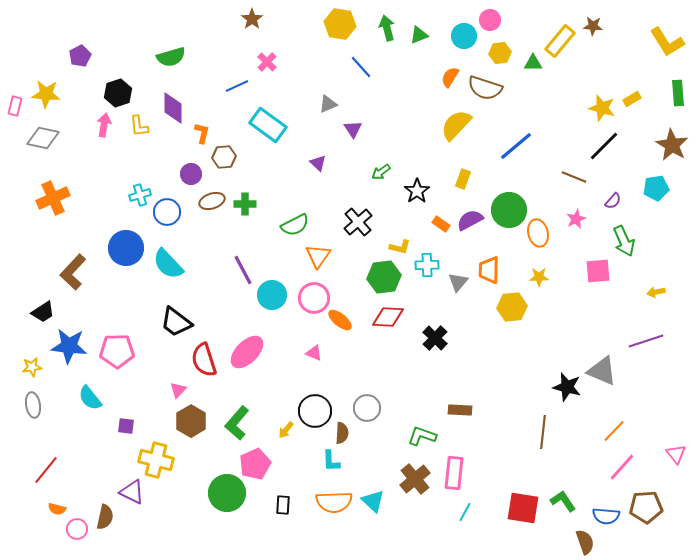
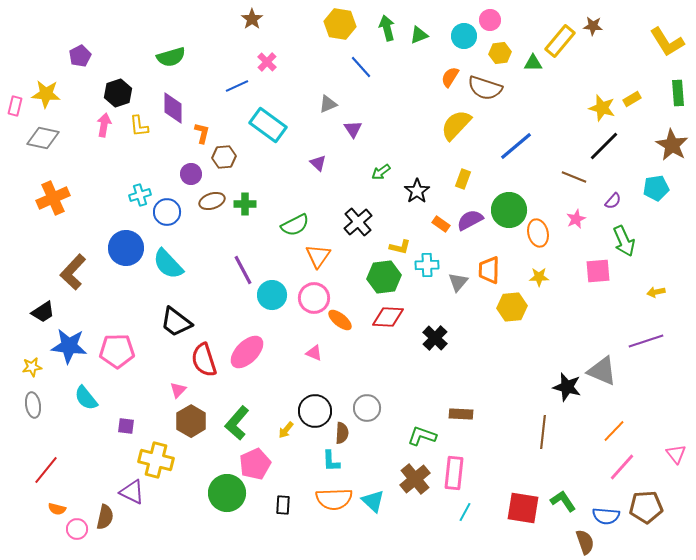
cyan semicircle at (90, 398): moved 4 px left
brown rectangle at (460, 410): moved 1 px right, 4 px down
orange semicircle at (334, 502): moved 3 px up
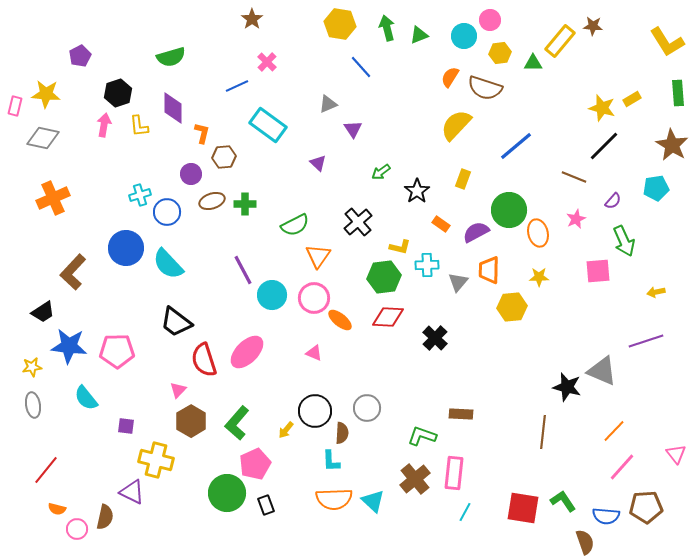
purple semicircle at (470, 220): moved 6 px right, 12 px down
black rectangle at (283, 505): moved 17 px left; rotated 24 degrees counterclockwise
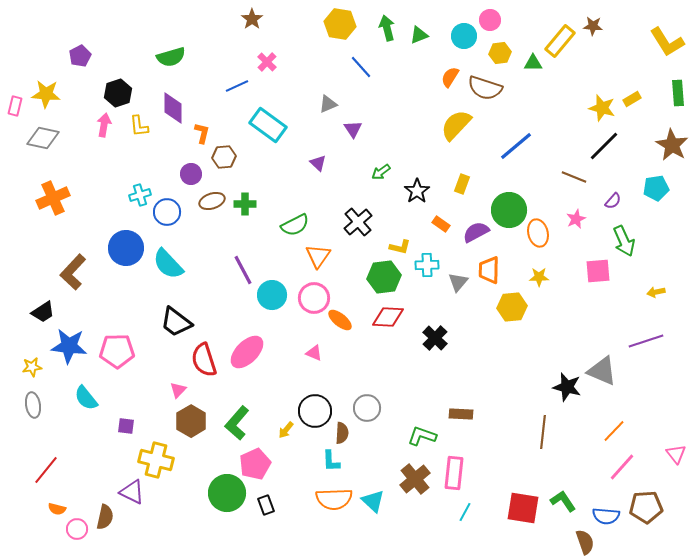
yellow rectangle at (463, 179): moved 1 px left, 5 px down
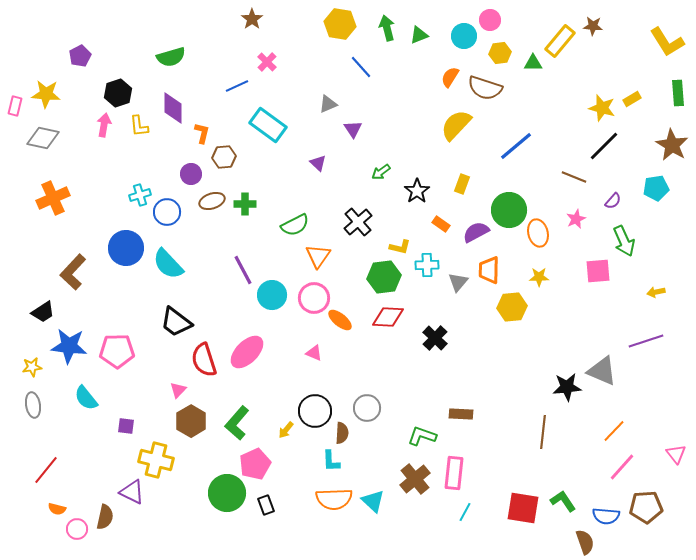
black star at (567, 387): rotated 20 degrees counterclockwise
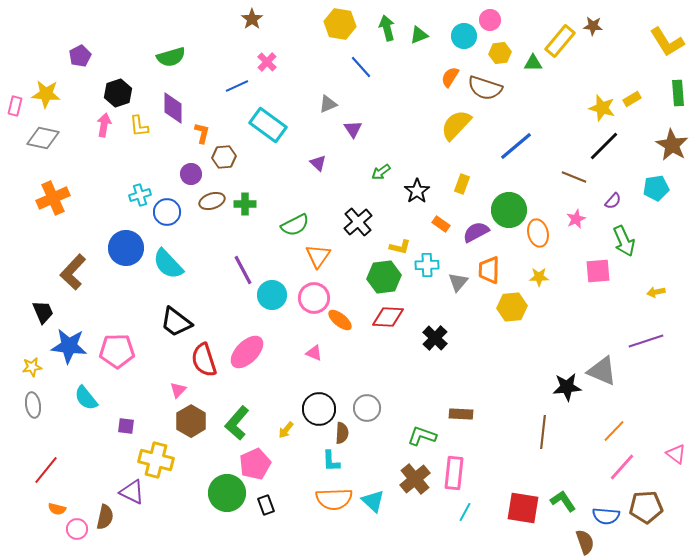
black trapezoid at (43, 312): rotated 80 degrees counterclockwise
black circle at (315, 411): moved 4 px right, 2 px up
pink triangle at (676, 454): rotated 15 degrees counterclockwise
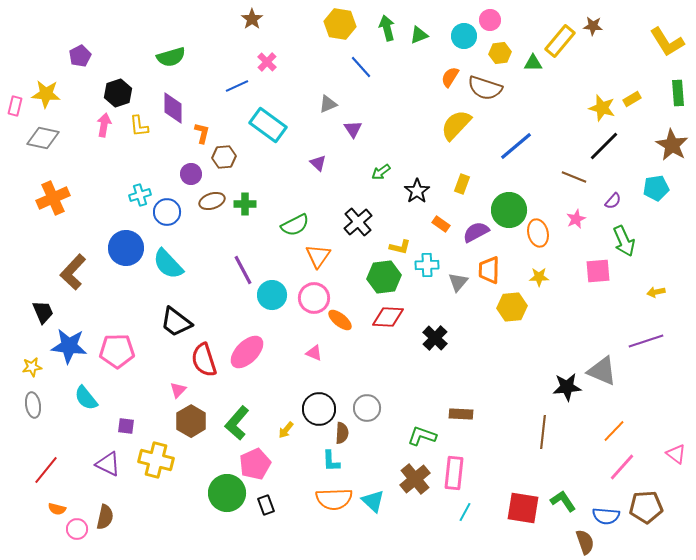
purple triangle at (132, 492): moved 24 px left, 28 px up
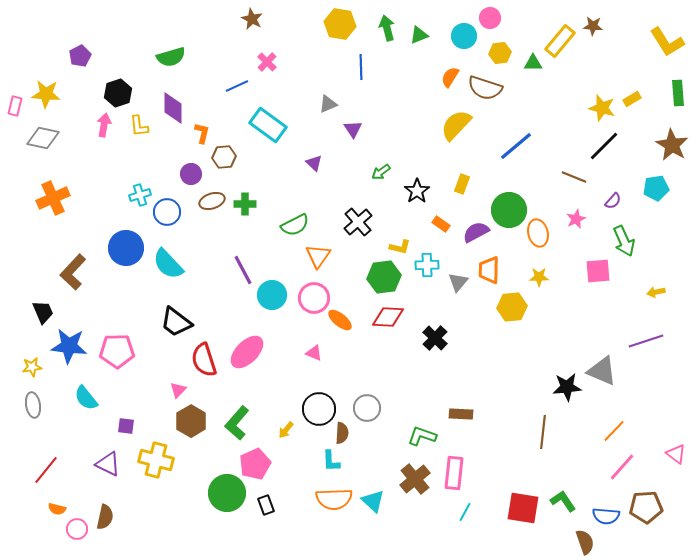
brown star at (252, 19): rotated 10 degrees counterclockwise
pink circle at (490, 20): moved 2 px up
blue line at (361, 67): rotated 40 degrees clockwise
purple triangle at (318, 163): moved 4 px left
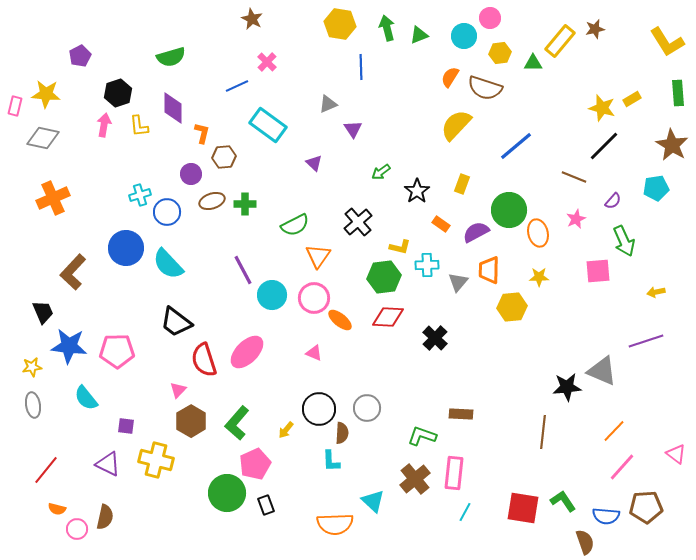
brown star at (593, 26): moved 2 px right, 3 px down; rotated 18 degrees counterclockwise
orange semicircle at (334, 499): moved 1 px right, 25 px down
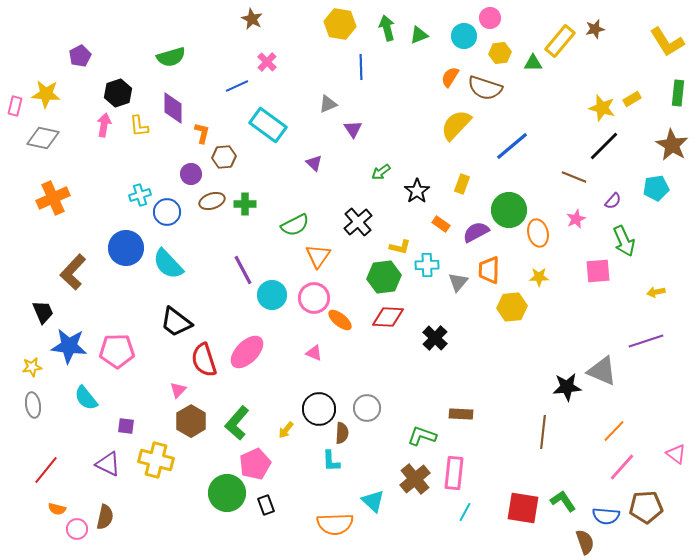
green rectangle at (678, 93): rotated 10 degrees clockwise
blue line at (516, 146): moved 4 px left
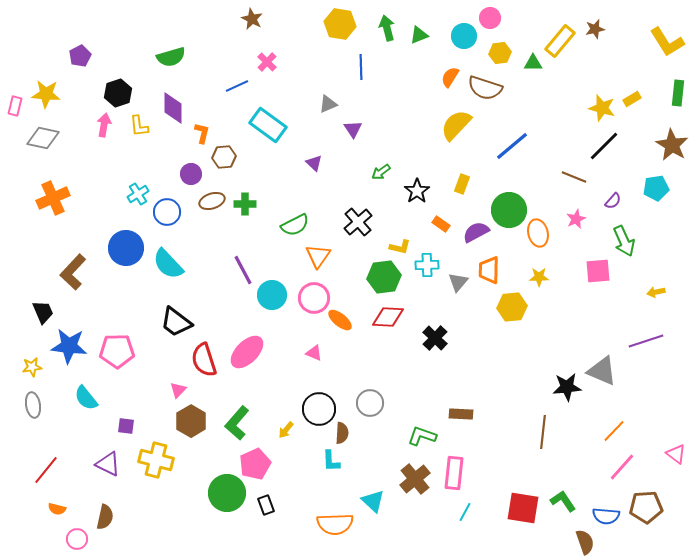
cyan cross at (140, 195): moved 2 px left, 1 px up; rotated 15 degrees counterclockwise
gray circle at (367, 408): moved 3 px right, 5 px up
pink circle at (77, 529): moved 10 px down
